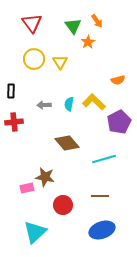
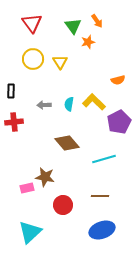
orange star: rotated 16 degrees clockwise
yellow circle: moved 1 px left
cyan triangle: moved 5 px left
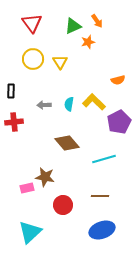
green triangle: rotated 42 degrees clockwise
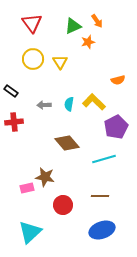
black rectangle: rotated 56 degrees counterclockwise
purple pentagon: moved 3 px left, 5 px down
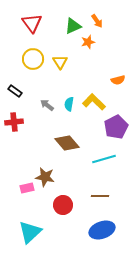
black rectangle: moved 4 px right
gray arrow: moved 3 px right; rotated 40 degrees clockwise
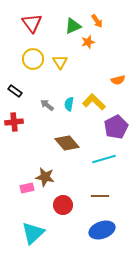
cyan triangle: moved 3 px right, 1 px down
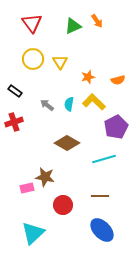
orange star: moved 35 px down
red cross: rotated 12 degrees counterclockwise
brown diamond: rotated 20 degrees counterclockwise
blue ellipse: rotated 65 degrees clockwise
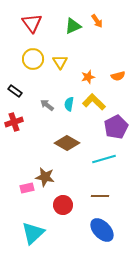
orange semicircle: moved 4 px up
